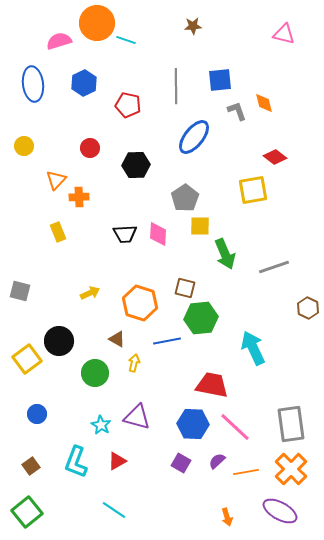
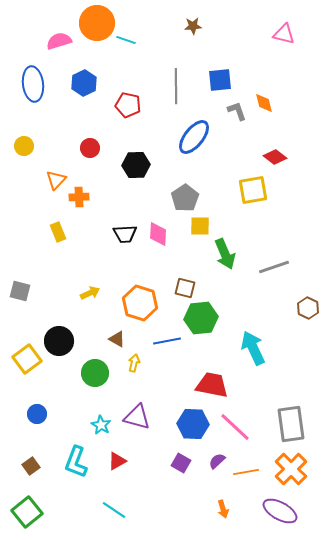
orange arrow at (227, 517): moved 4 px left, 8 px up
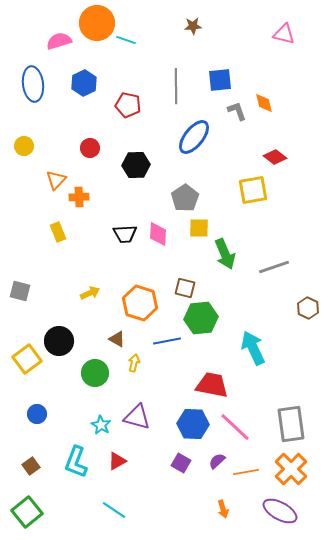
yellow square at (200, 226): moved 1 px left, 2 px down
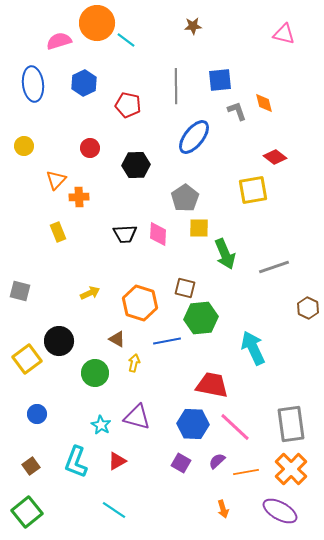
cyan line at (126, 40): rotated 18 degrees clockwise
